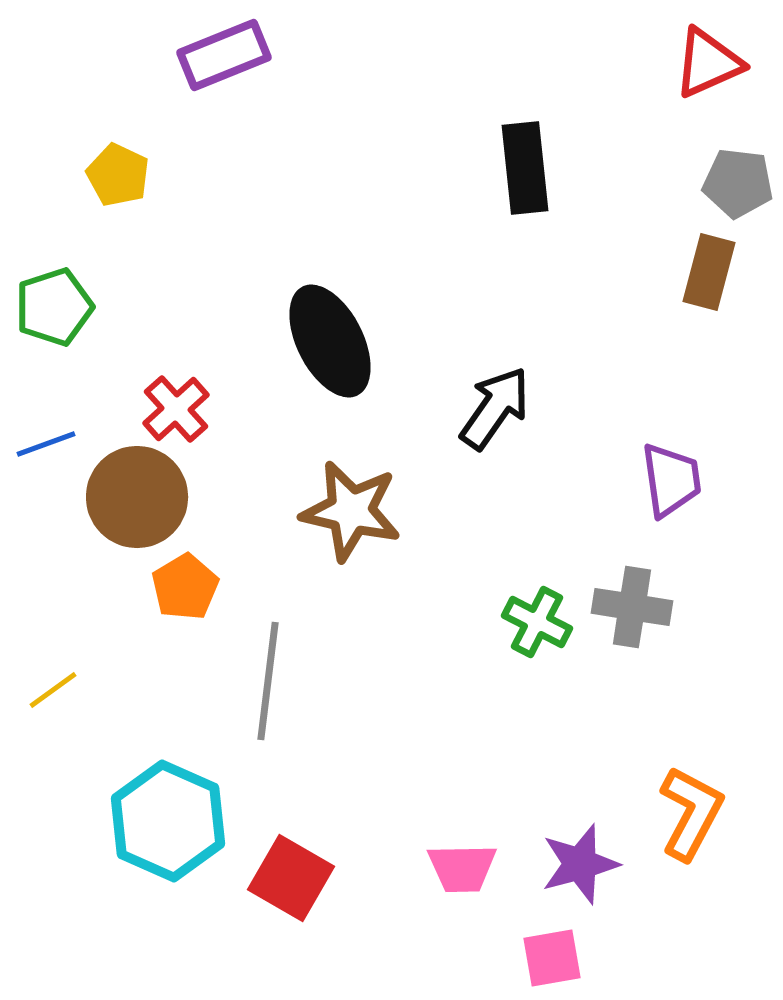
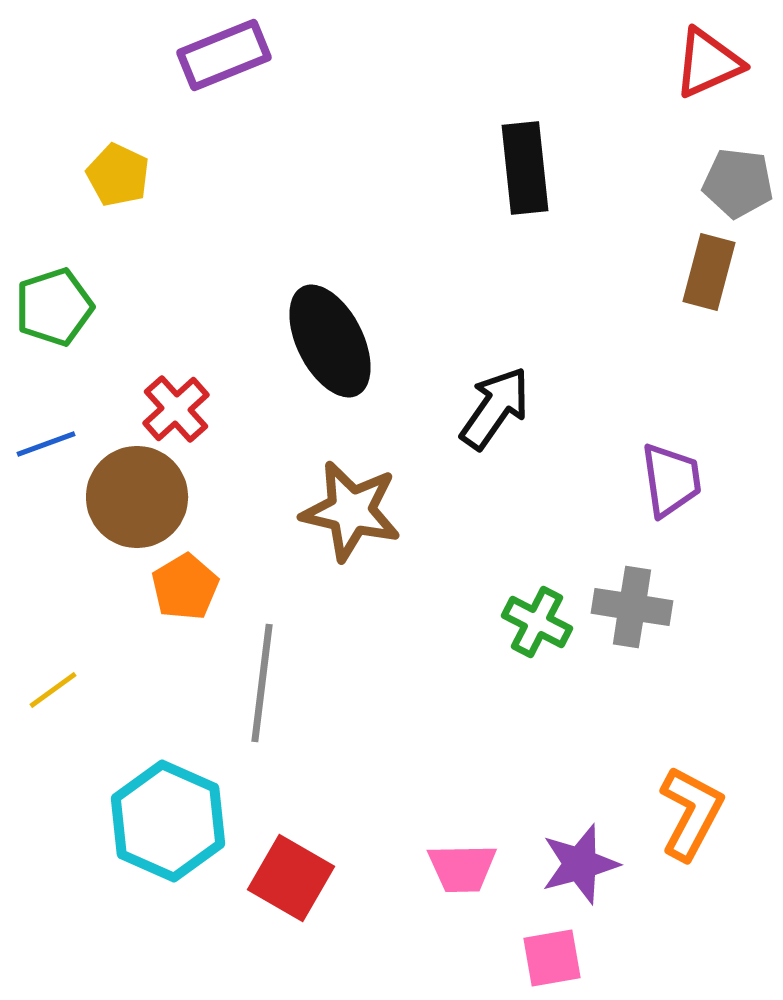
gray line: moved 6 px left, 2 px down
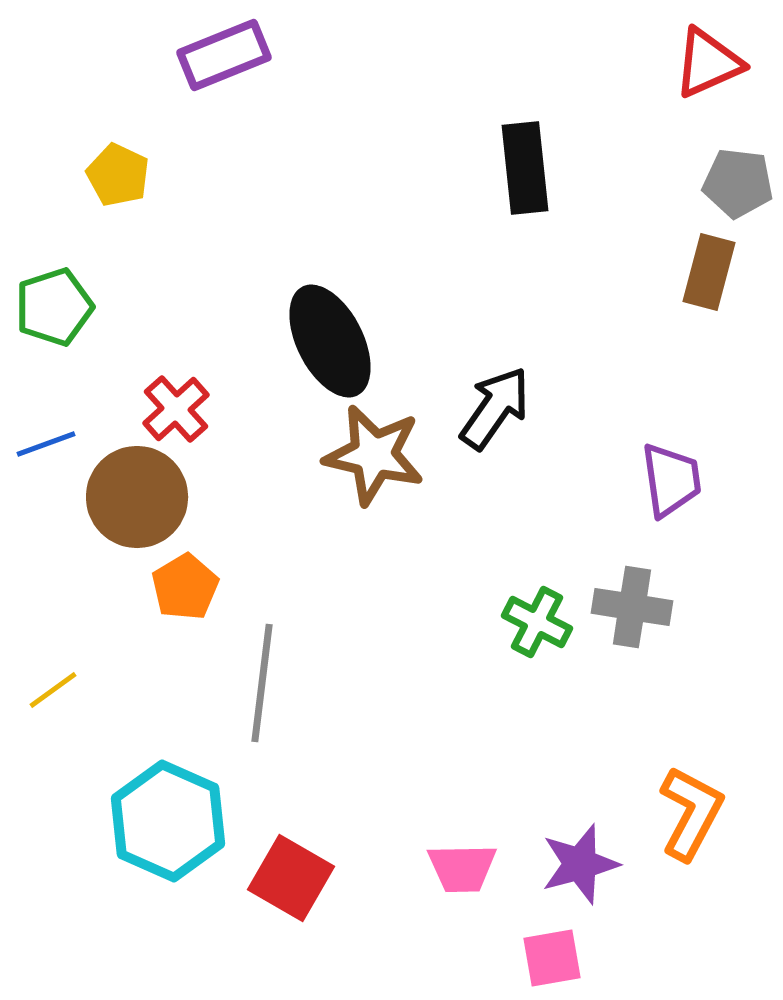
brown star: moved 23 px right, 56 px up
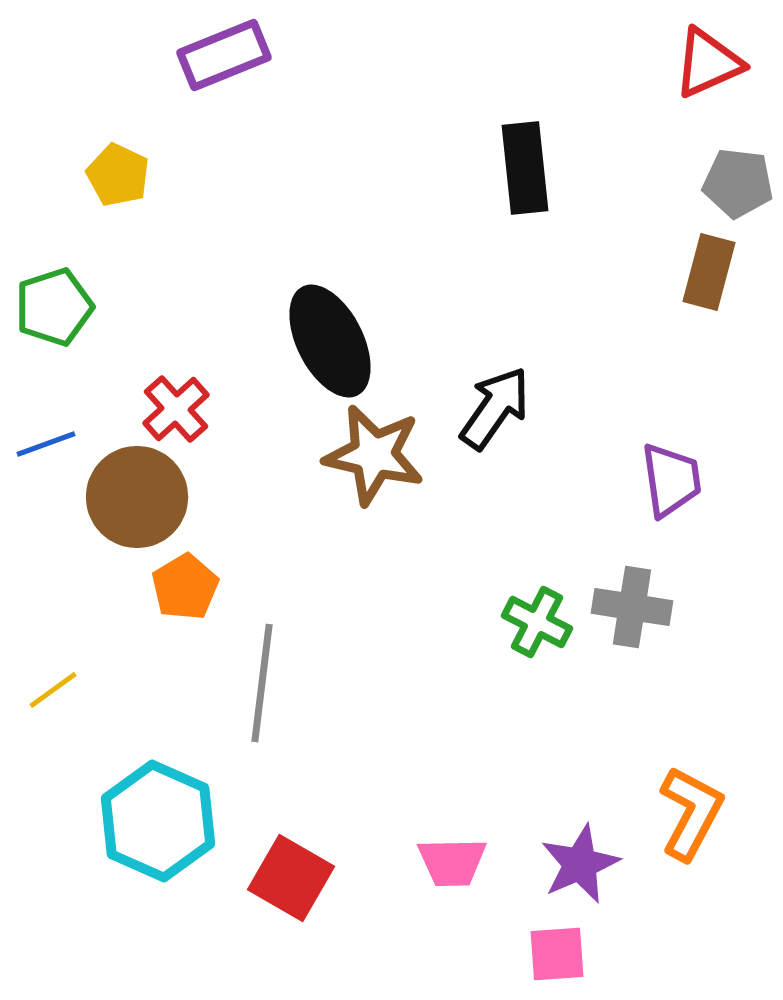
cyan hexagon: moved 10 px left
purple star: rotated 8 degrees counterclockwise
pink trapezoid: moved 10 px left, 6 px up
pink square: moved 5 px right, 4 px up; rotated 6 degrees clockwise
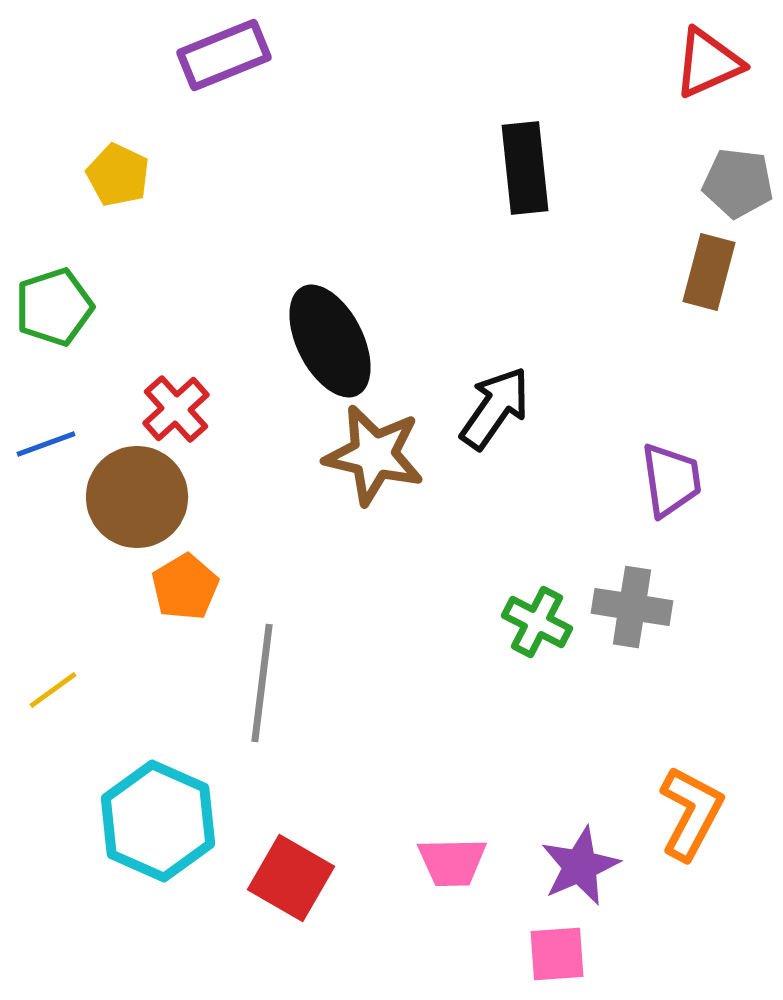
purple star: moved 2 px down
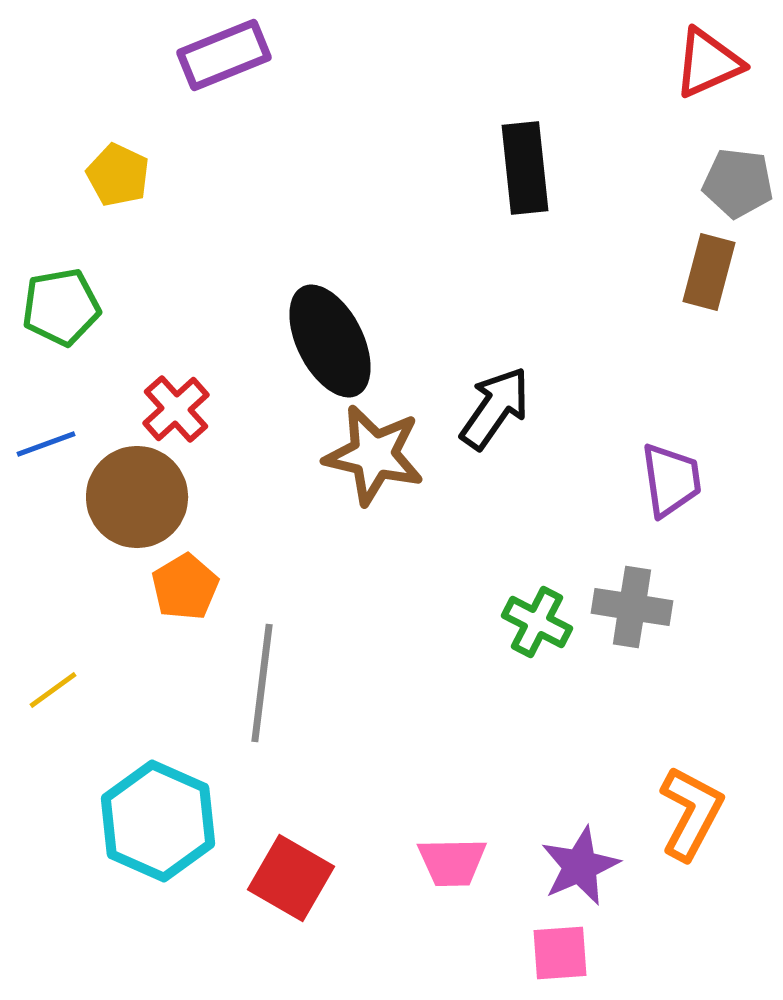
green pentagon: moved 7 px right; rotated 8 degrees clockwise
pink square: moved 3 px right, 1 px up
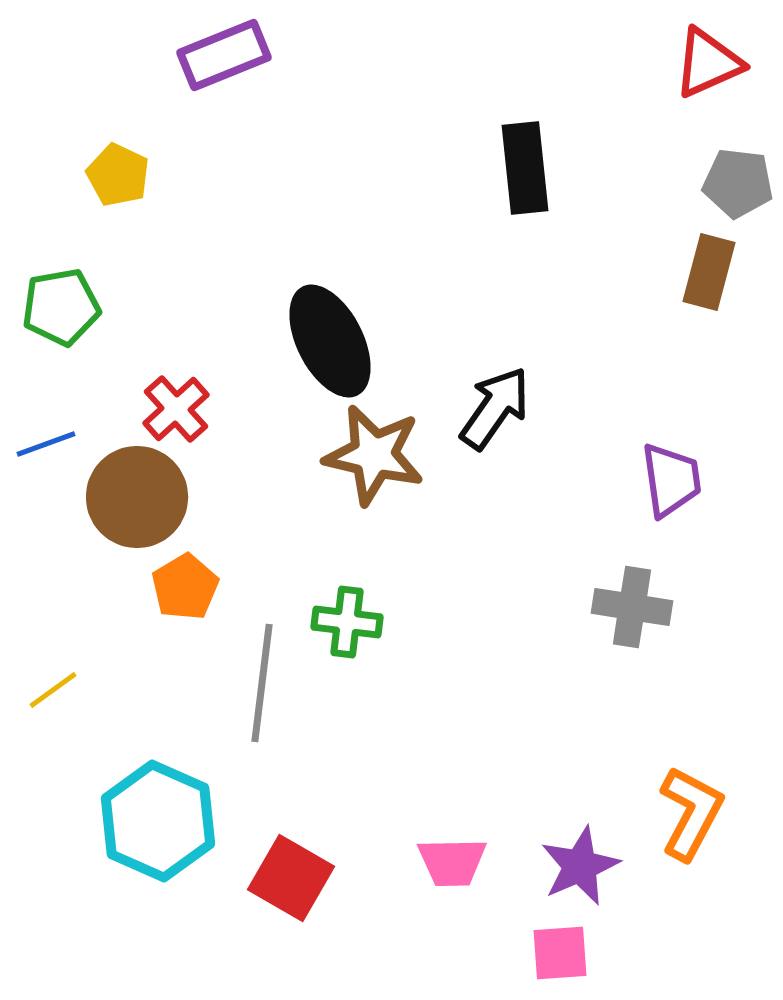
green cross: moved 190 px left; rotated 20 degrees counterclockwise
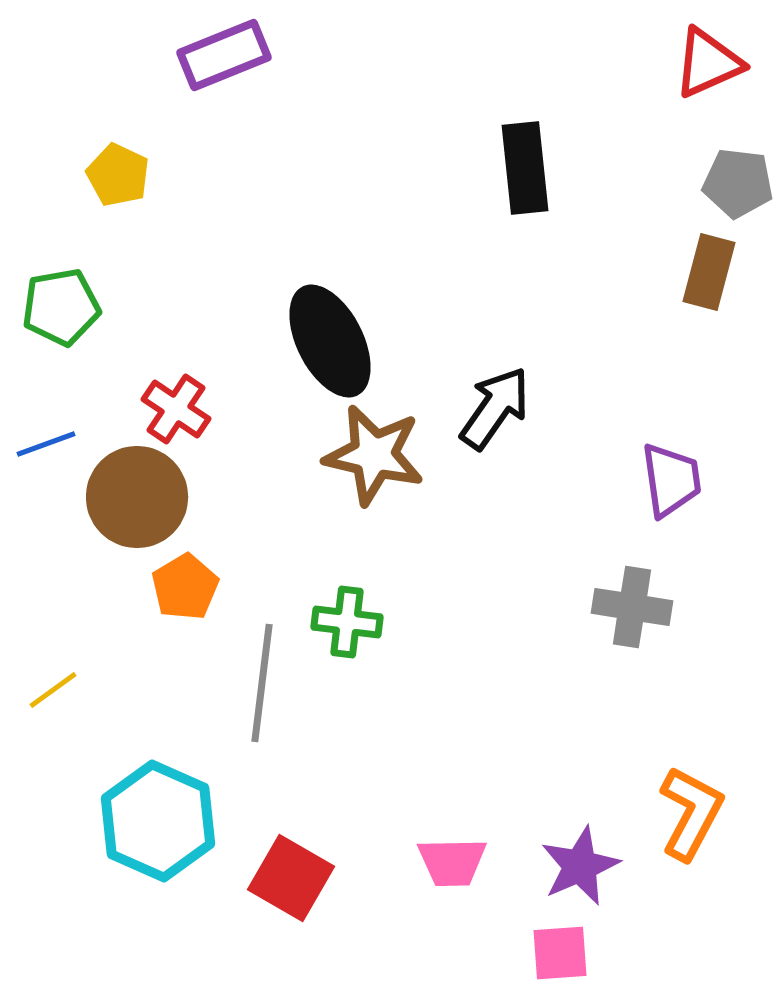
red cross: rotated 14 degrees counterclockwise
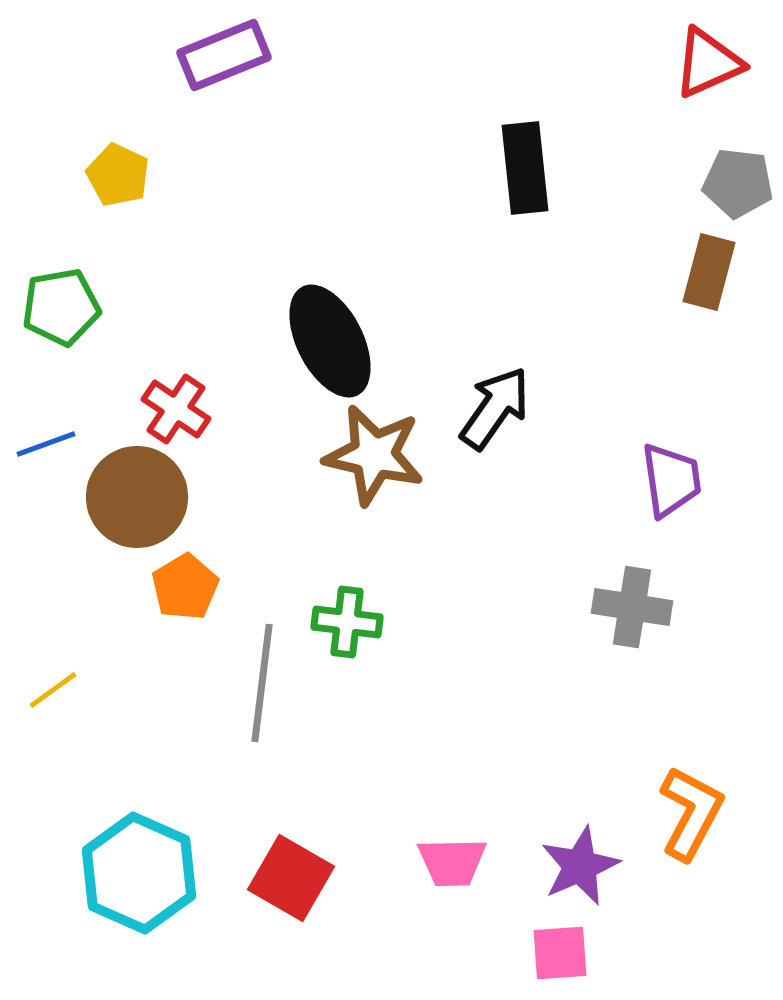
cyan hexagon: moved 19 px left, 52 px down
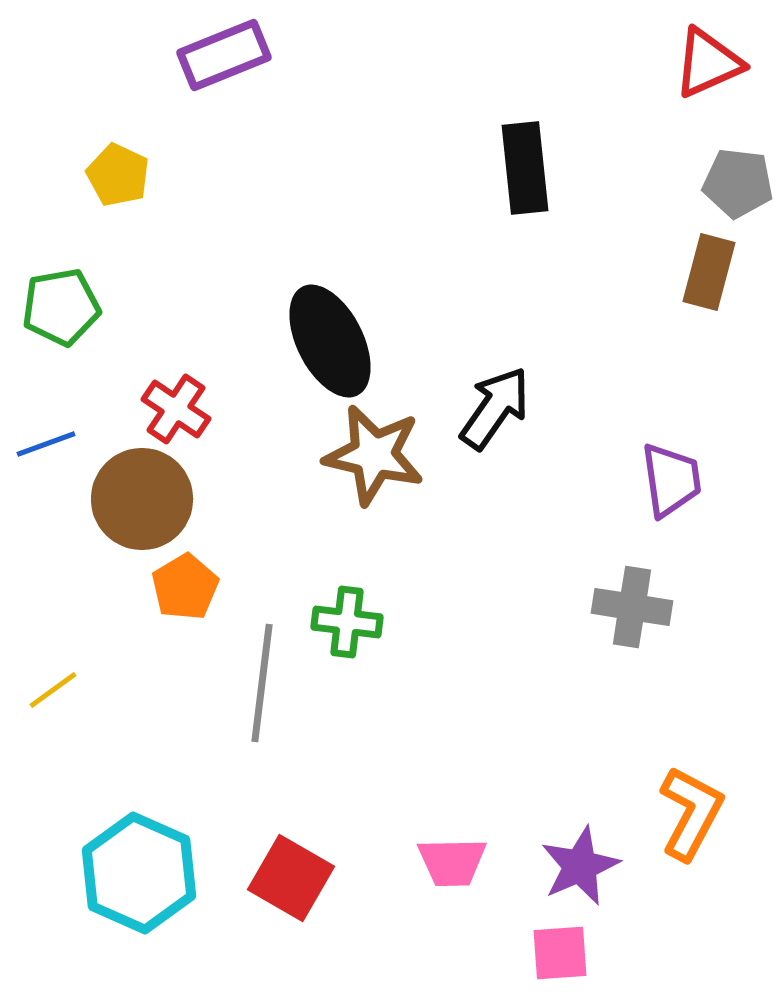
brown circle: moved 5 px right, 2 px down
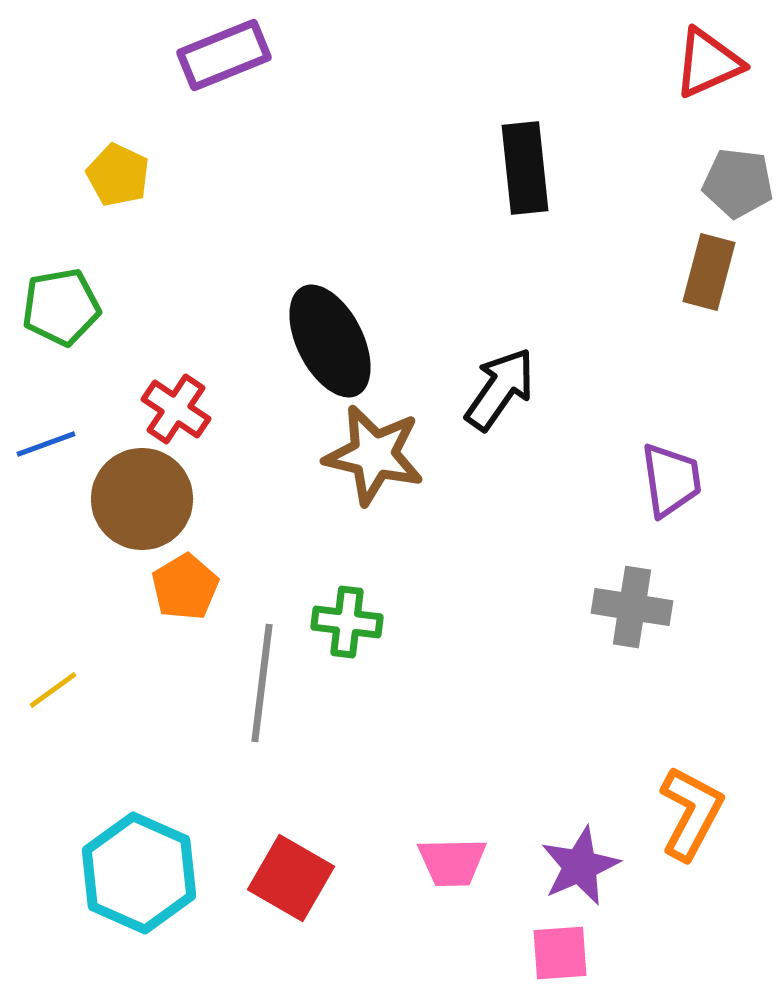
black arrow: moved 5 px right, 19 px up
